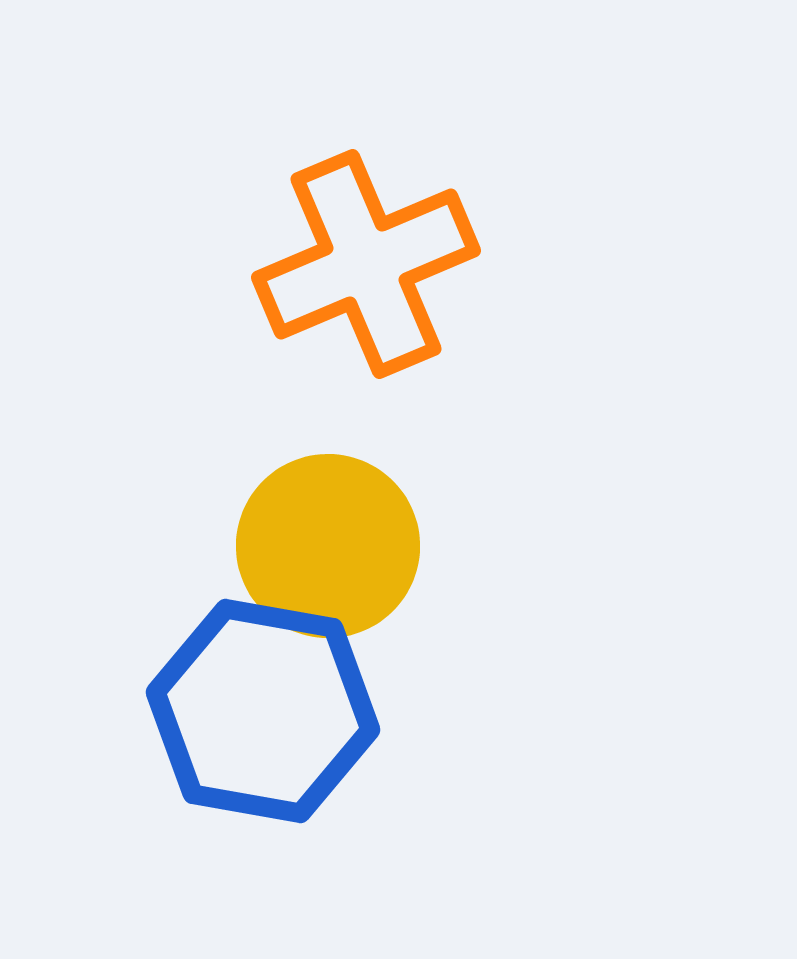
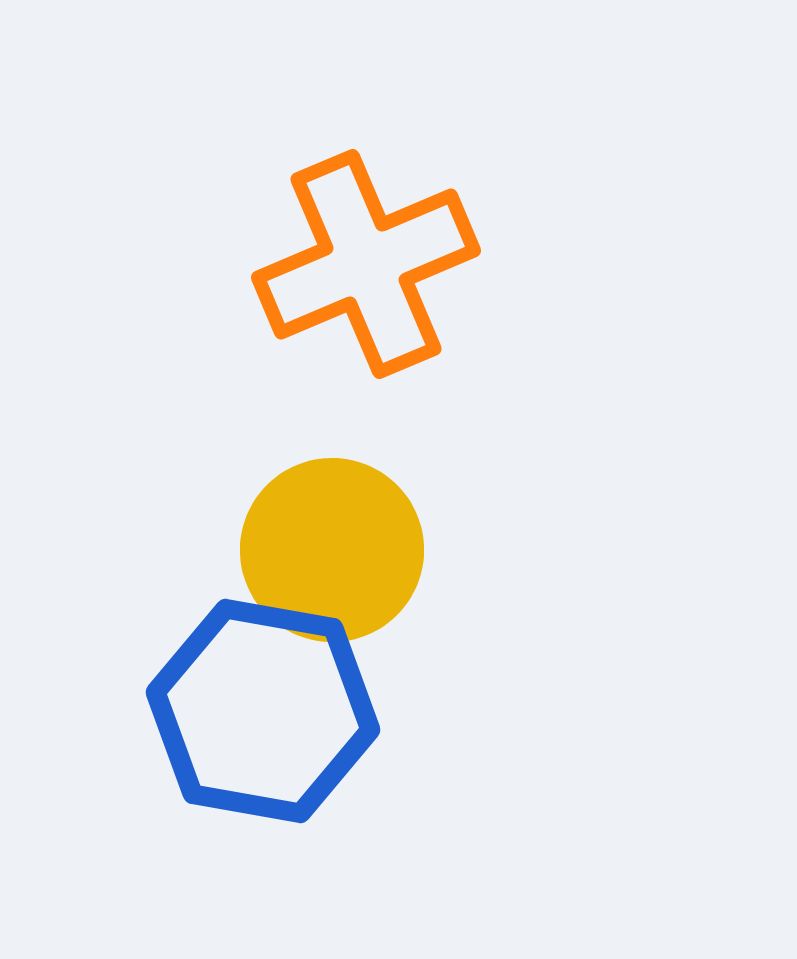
yellow circle: moved 4 px right, 4 px down
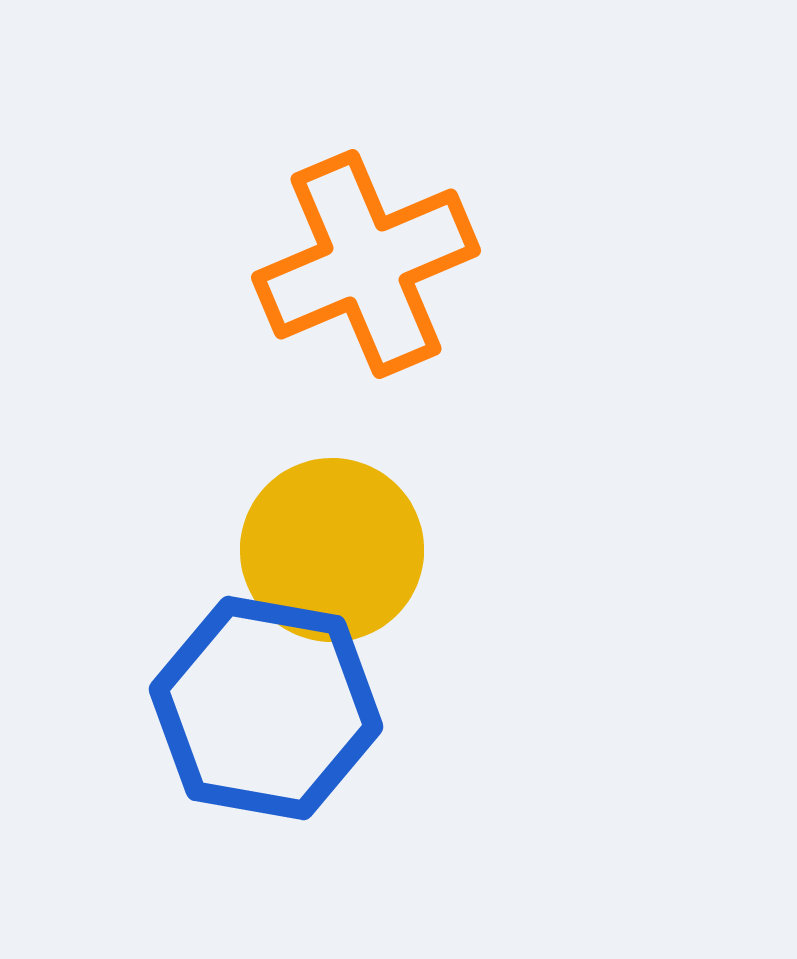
blue hexagon: moved 3 px right, 3 px up
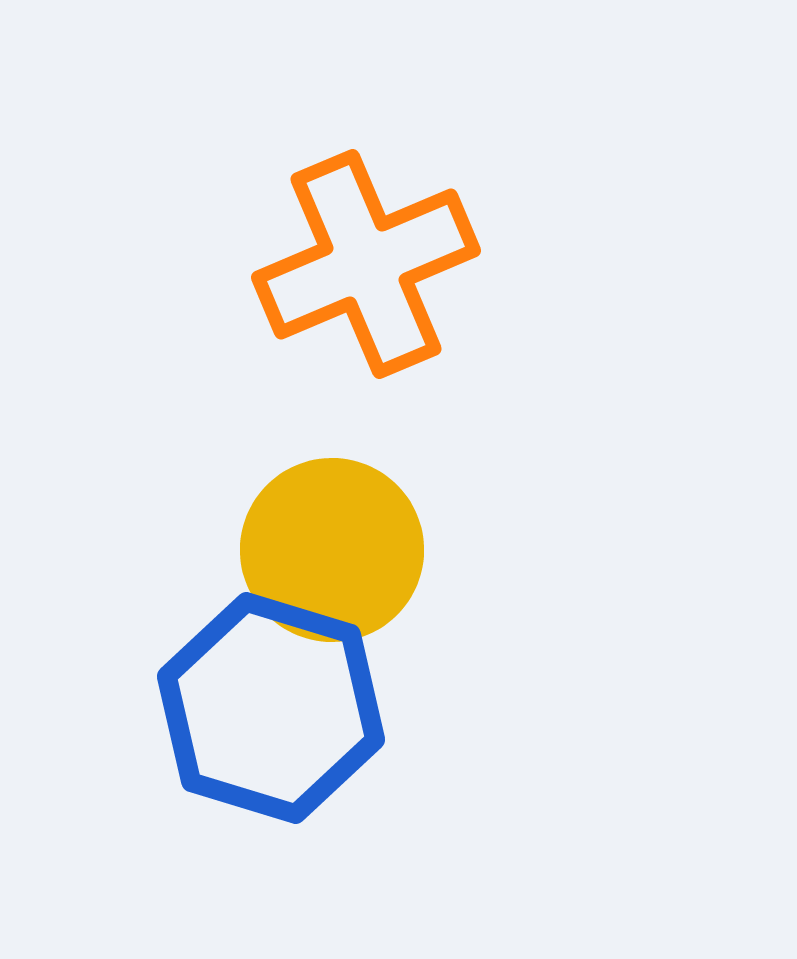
blue hexagon: moved 5 px right; rotated 7 degrees clockwise
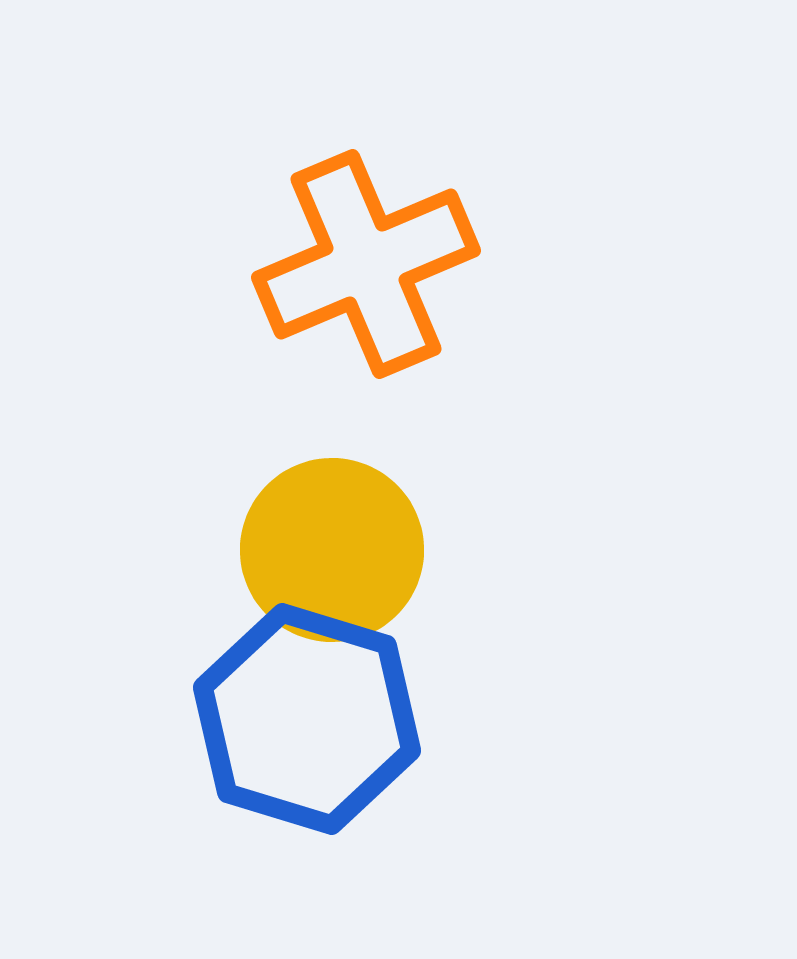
blue hexagon: moved 36 px right, 11 px down
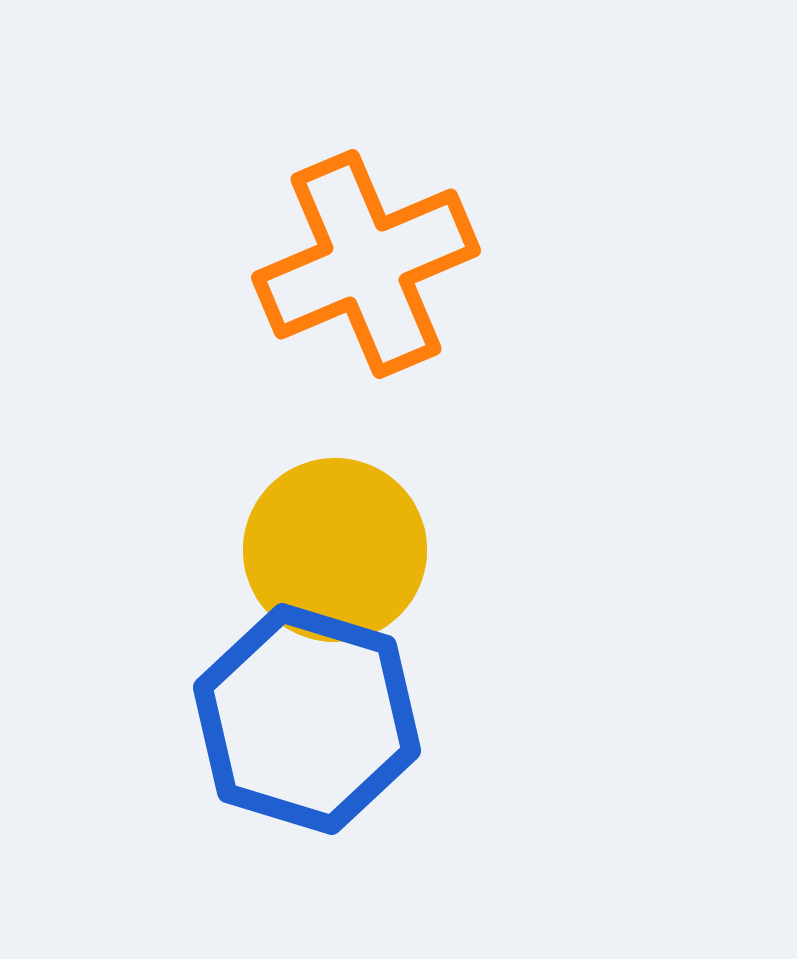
yellow circle: moved 3 px right
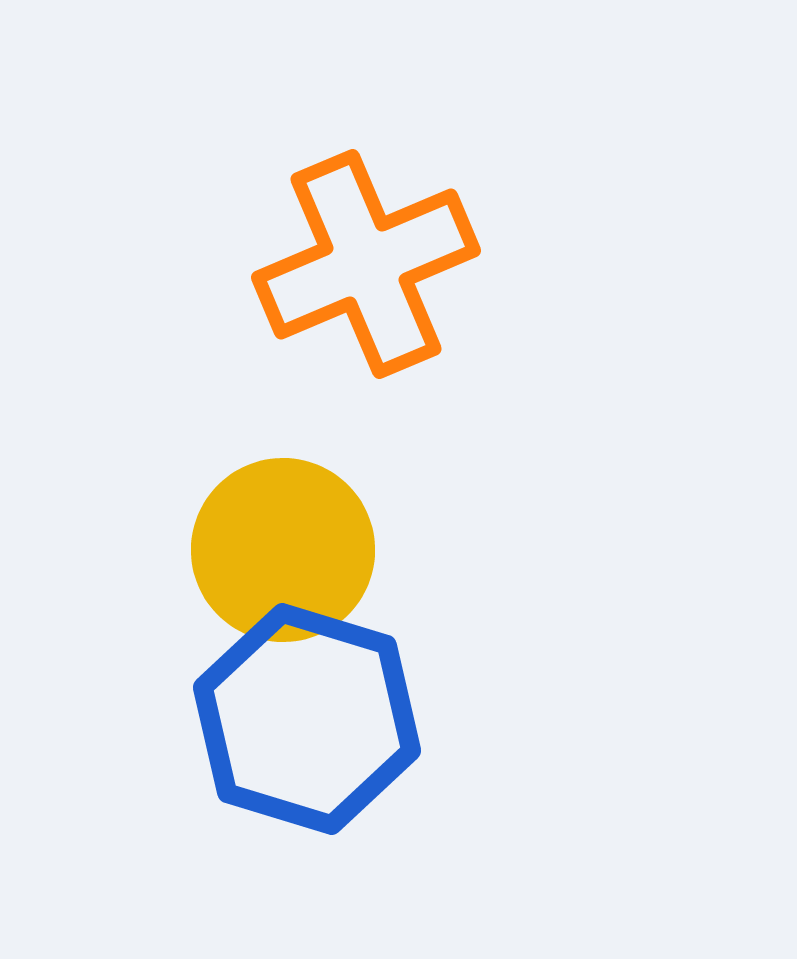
yellow circle: moved 52 px left
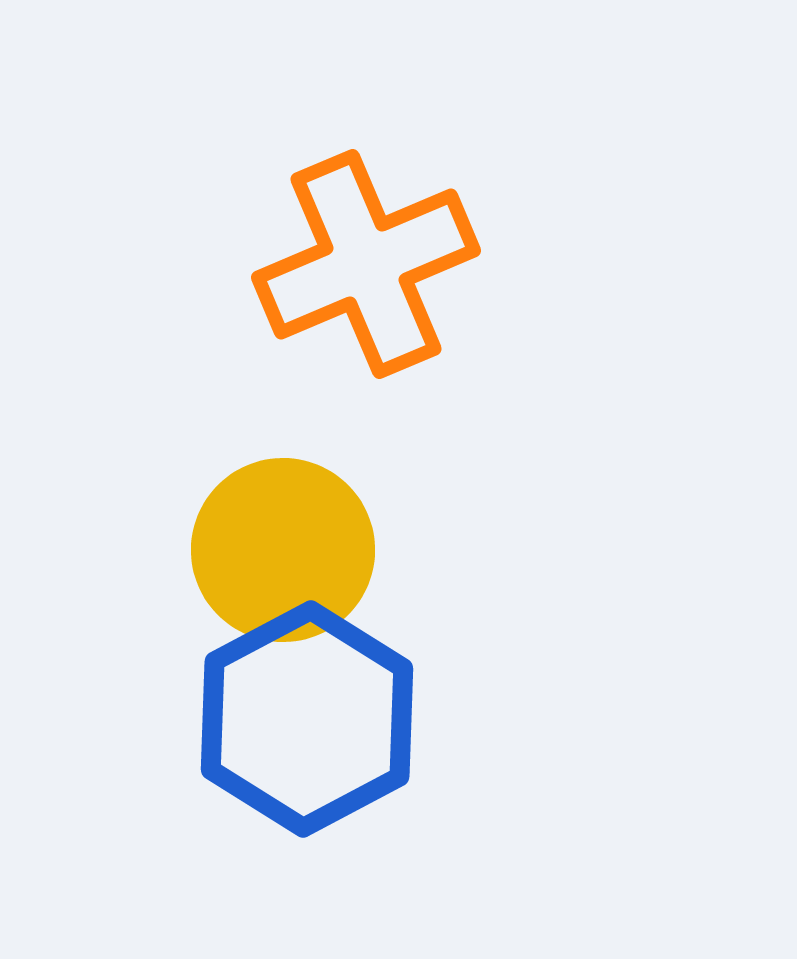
blue hexagon: rotated 15 degrees clockwise
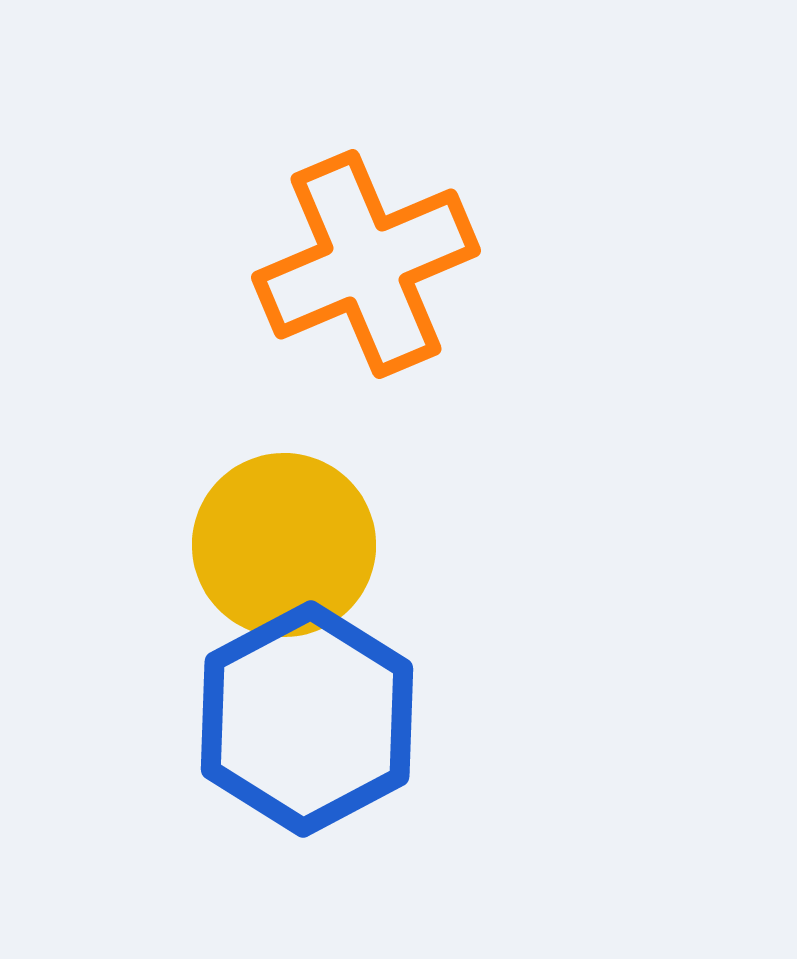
yellow circle: moved 1 px right, 5 px up
